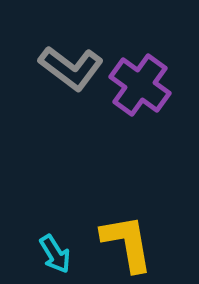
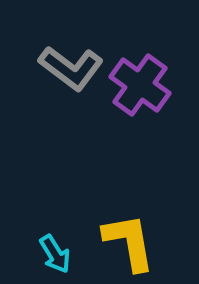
yellow L-shape: moved 2 px right, 1 px up
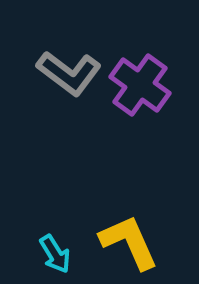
gray L-shape: moved 2 px left, 5 px down
yellow L-shape: rotated 14 degrees counterclockwise
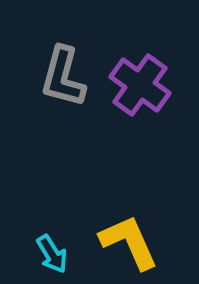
gray L-shape: moved 6 px left, 4 px down; rotated 68 degrees clockwise
cyan arrow: moved 3 px left
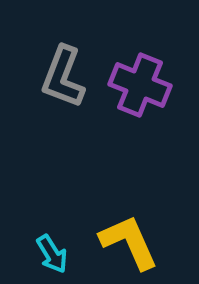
gray L-shape: rotated 6 degrees clockwise
purple cross: rotated 14 degrees counterclockwise
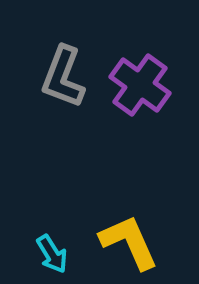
purple cross: rotated 14 degrees clockwise
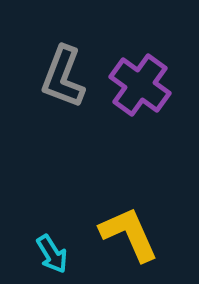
yellow L-shape: moved 8 px up
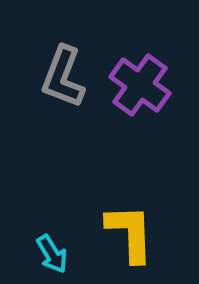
yellow L-shape: moved 1 px right, 1 px up; rotated 22 degrees clockwise
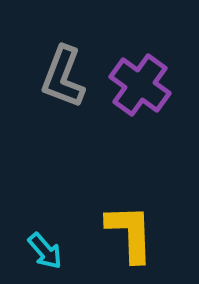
cyan arrow: moved 7 px left, 3 px up; rotated 9 degrees counterclockwise
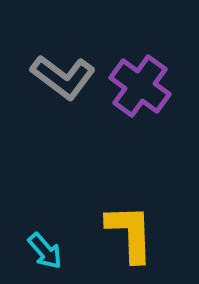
gray L-shape: rotated 74 degrees counterclockwise
purple cross: moved 1 px down
